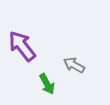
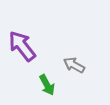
green arrow: moved 1 px down
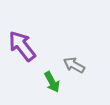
green arrow: moved 5 px right, 3 px up
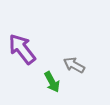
purple arrow: moved 3 px down
